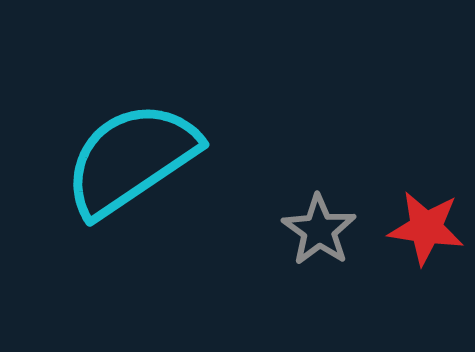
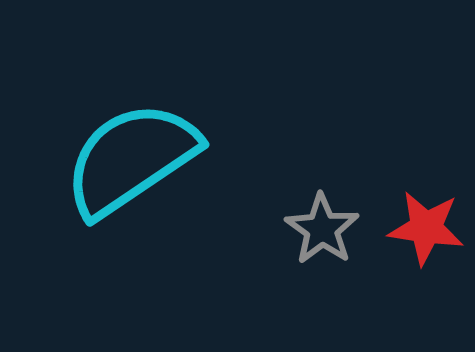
gray star: moved 3 px right, 1 px up
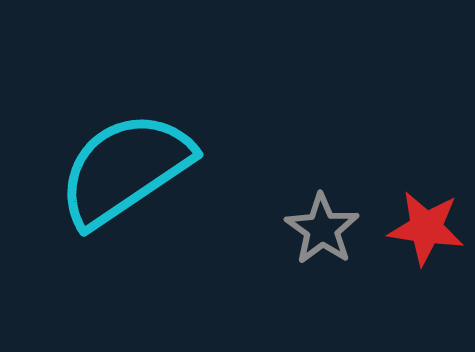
cyan semicircle: moved 6 px left, 10 px down
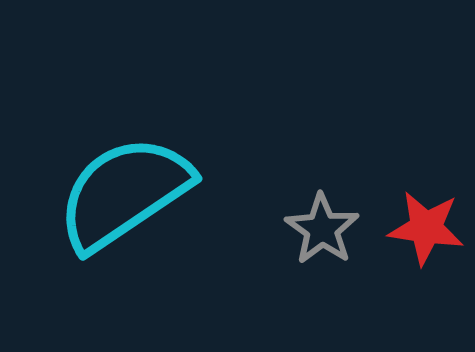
cyan semicircle: moved 1 px left, 24 px down
